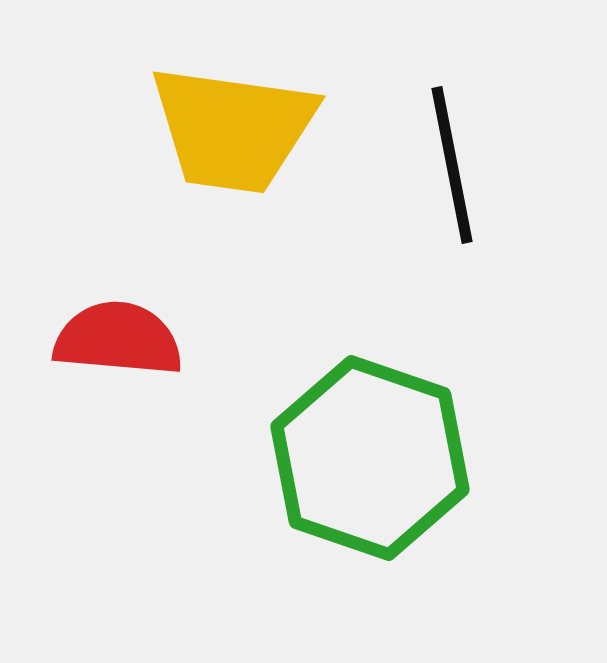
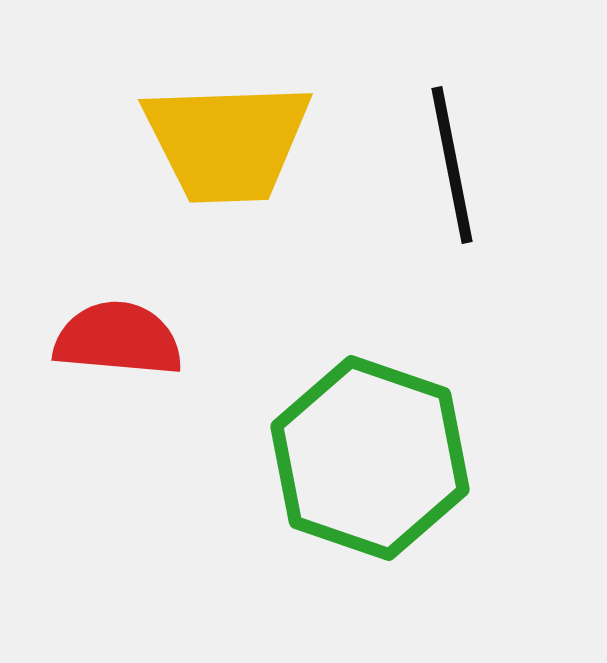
yellow trapezoid: moved 6 px left, 13 px down; rotated 10 degrees counterclockwise
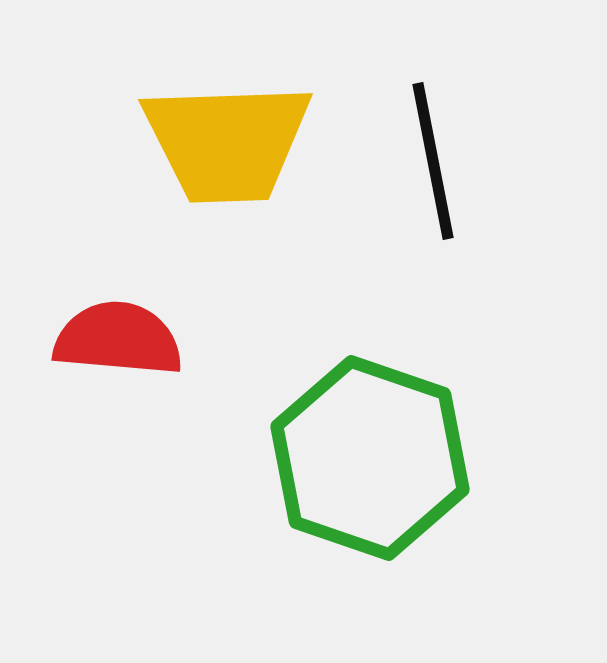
black line: moved 19 px left, 4 px up
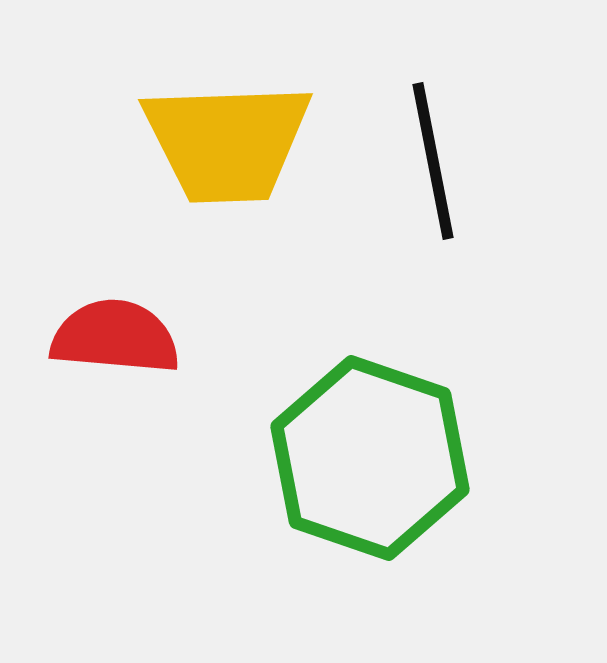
red semicircle: moved 3 px left, 2 px up
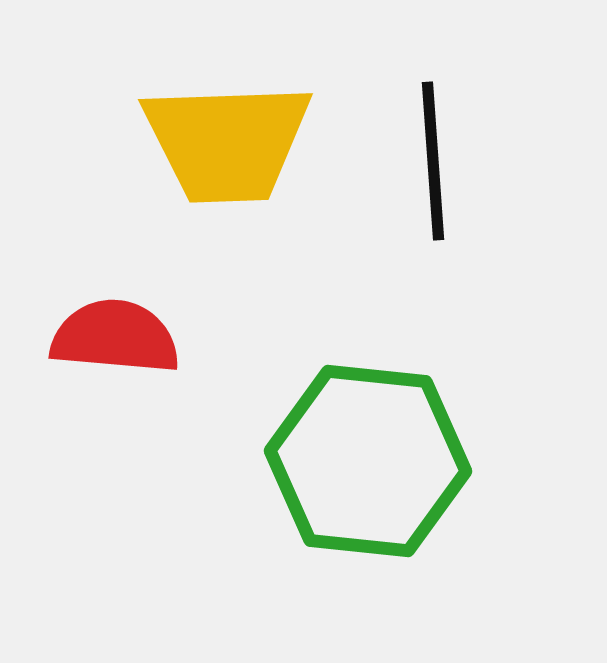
black line: rotated 7 degrees clockwise
green hexagon: moved 2 px left, 3 px down; rotated 13 degrees counterclockwise
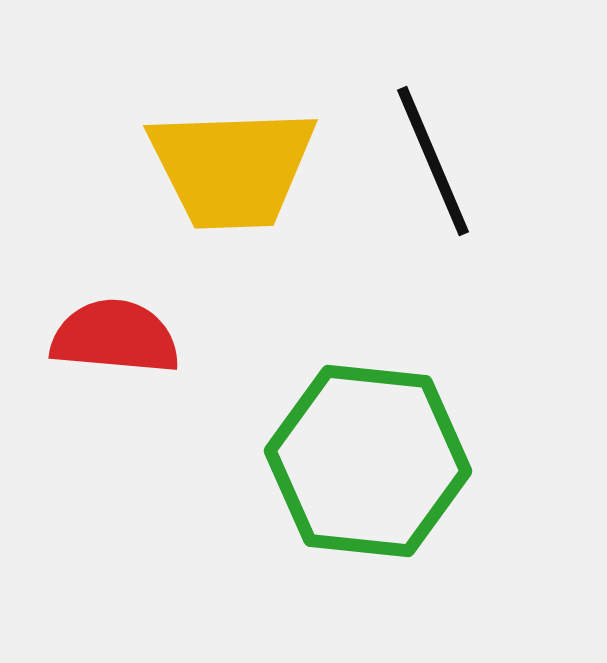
yellow trapezoid: moved 5 px right, 26 px down
black line: rotated 19 degrees counterclockwise
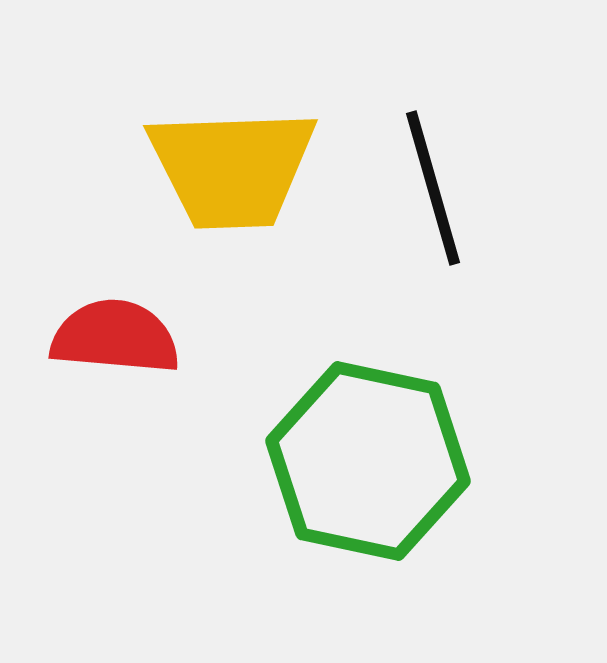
black line: moved 27 px down; rotated 7 degrees clockwise
green hexagon: rotated 6 degrees clockwise
